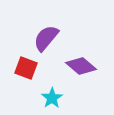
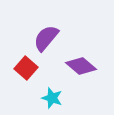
red square: rotated 20 degrees clockwise
cyan star: rotated 20 degrees counterclockwise
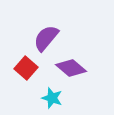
purple diamond: moved 10 px left, 2 px down
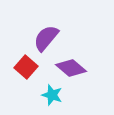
red square: moved 1 px up
cyan star: moved 3 px up
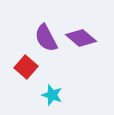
purple semicircle: rotated 68 degrees counterclockwise
purple diamond: moved 10 px right, 30 px up
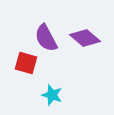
purple diamond: moved 4 px right
red square: moved 4 px up; rotated 25 degrees counterclockwise
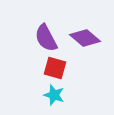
red square: moved 29 px right, 5 px down
cyan star: moved 2 px right
